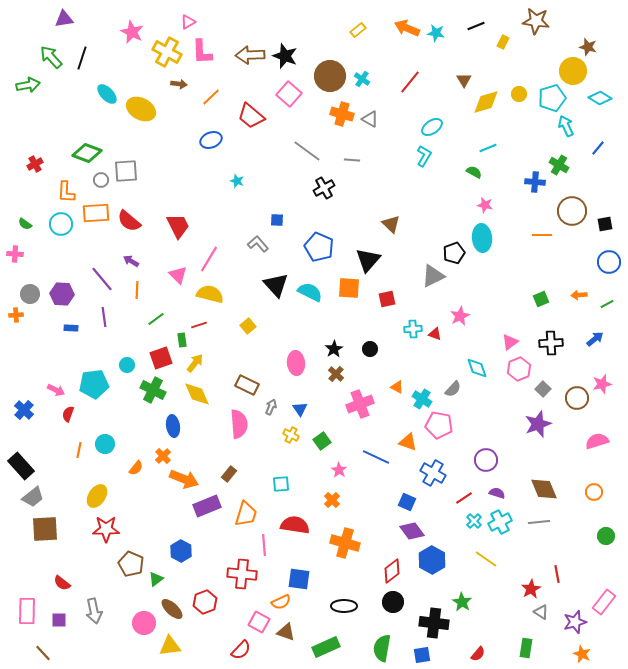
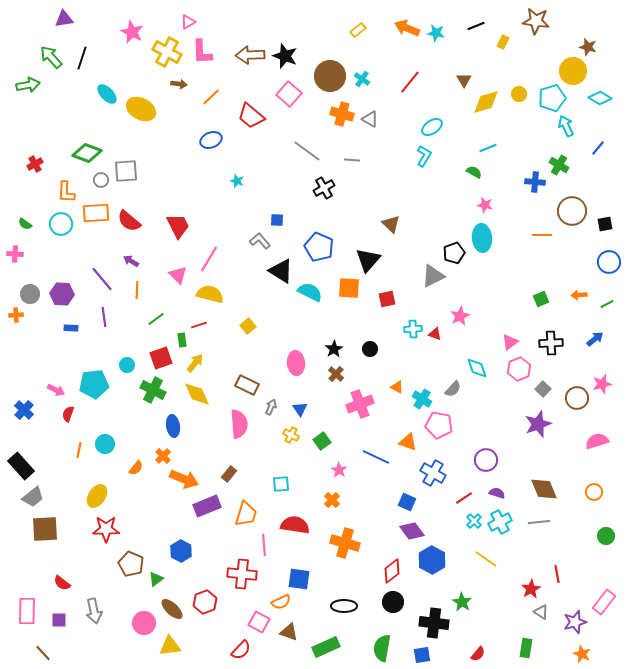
gray L-shape at (258, 244): moved 2 px right, 3 px up
black triangle at (276, 285): moved 5 px right, 14 px up; rotated 16 degrees counterclockwise
brown triangle at (286, 632): moved 3 px right
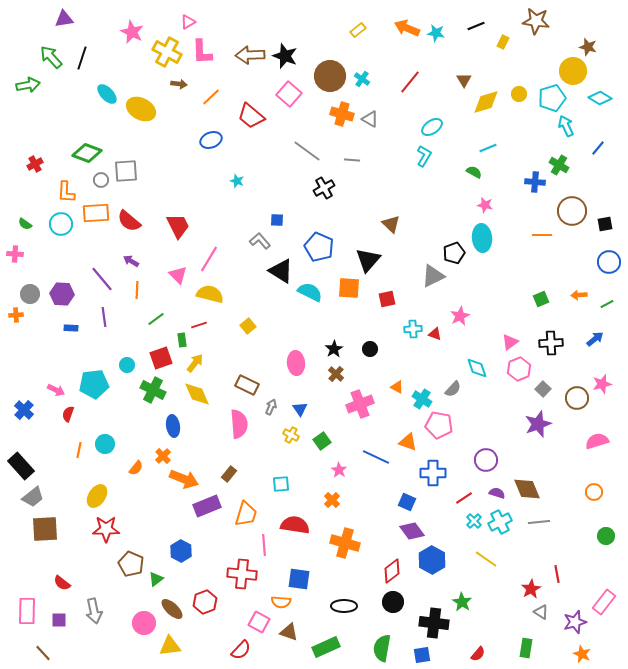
blue cross at (433, 473): rotated 30 degrees counterclockwise
brown diamond at (544, 489): moved 17 px left
orange semicircle at (281, 602): rotated 30 degrees clockwise
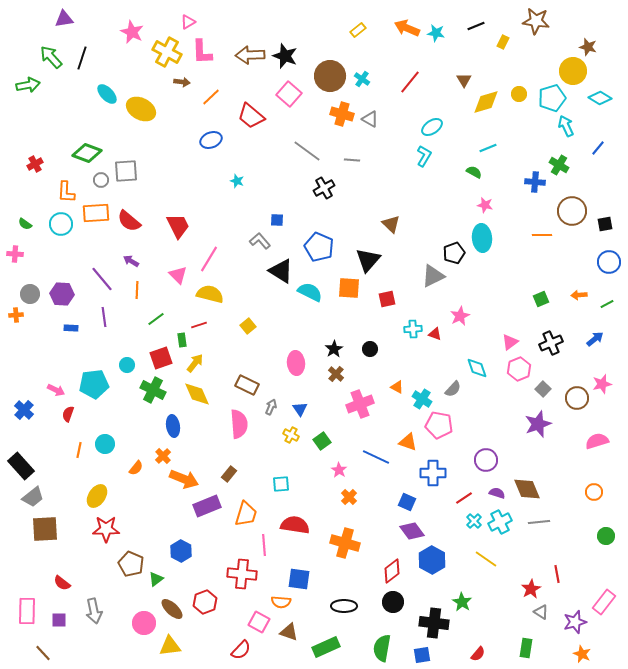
brown arrow at (179, 84): moved 3 px right, 2 px up
black cross at (551, 343): rotated 20 degrees counterclockwise
orange cross at (332, 500): moved 17 px right, 3 px up
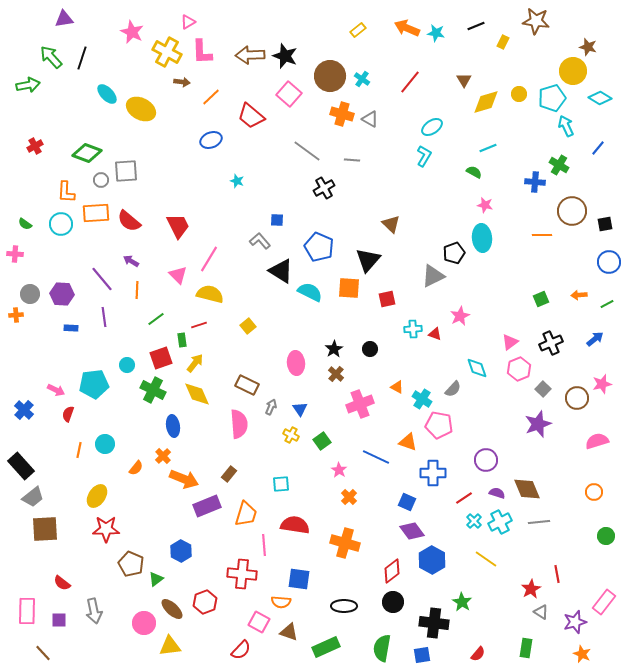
red cross at (35, 164): moved 18 px up
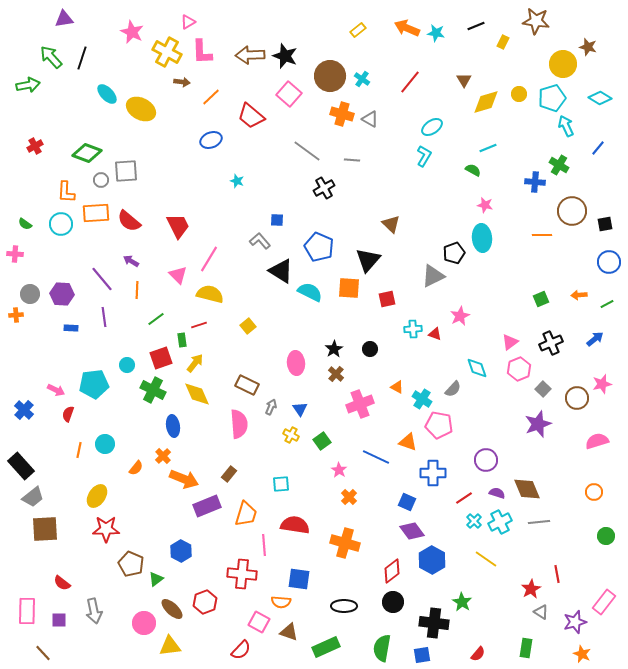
yellow circle at (573, 71): moved 10 px left, 7 px up
green semicircle at (474, 172): moved 1 px left, 2 px up
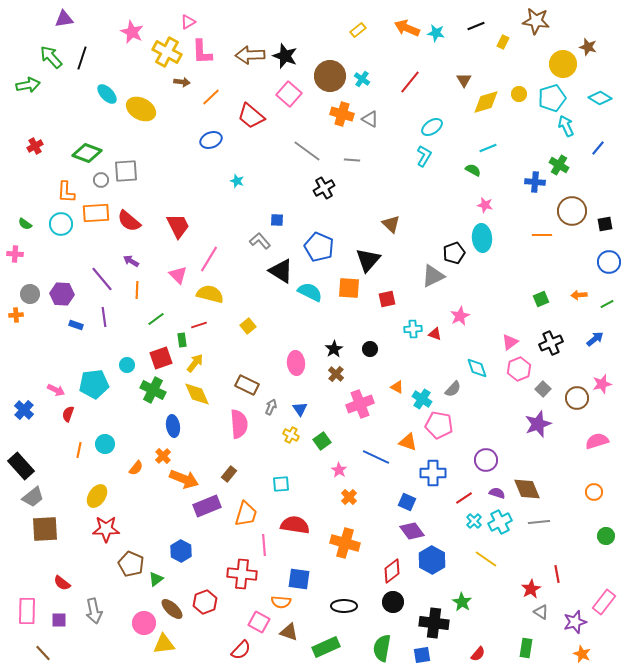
blue rectangle at (71, 328): moved 5 px right, 3 px up; rotated 16 degrees clockwise
yellow triangle at (170, 646): moved 6 px left, 2 px up
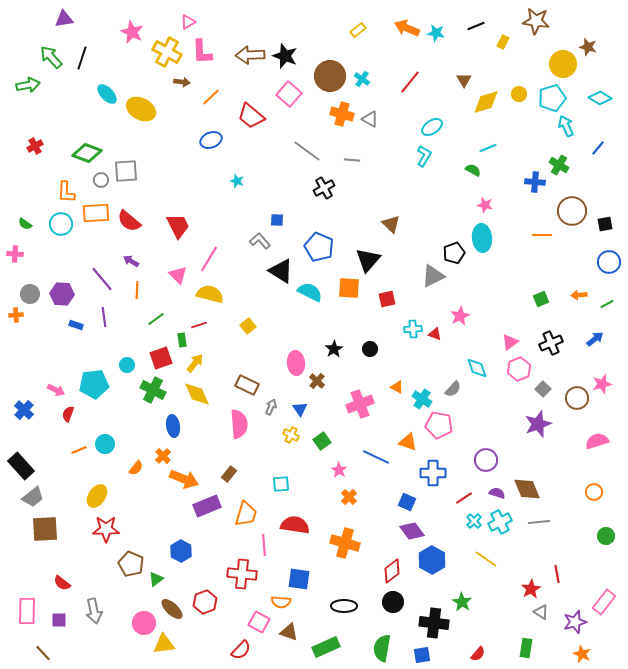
brown cross at (336, 374): moved 19 px left, 7 px down
orange line at (79, 450): rotated 56 degrees clockwise
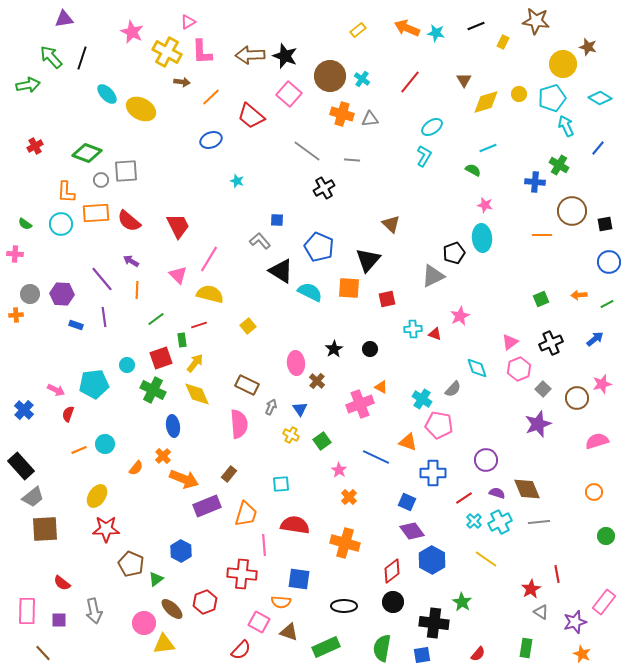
gray triangle at (370, 119): rotated 36 degrees counterclockwise
orange triangle at (397, 387): moved 16 px left
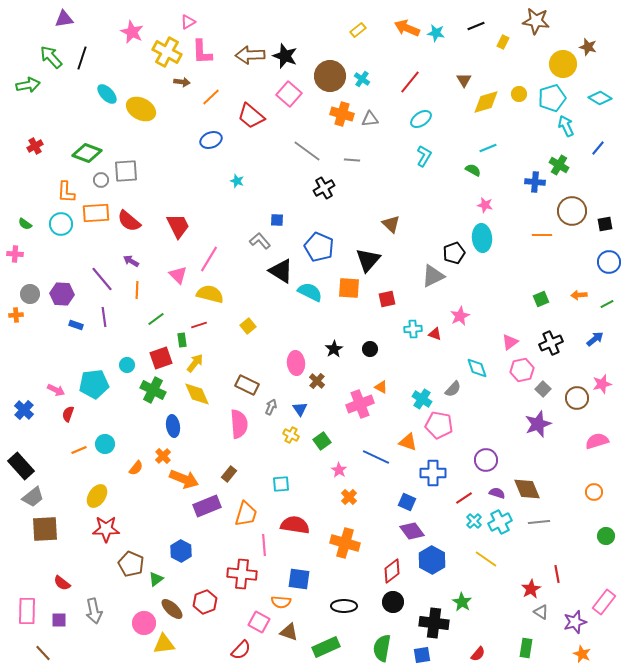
cyan ellipse at (432, 127): moved 11 px left, 8 px up
pink hexagon at (519, 369): moved 3 px right, 1 px down; rotated 10 degrees clockwise
